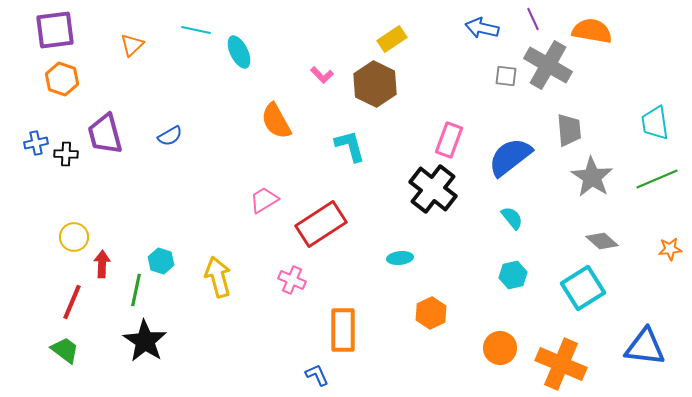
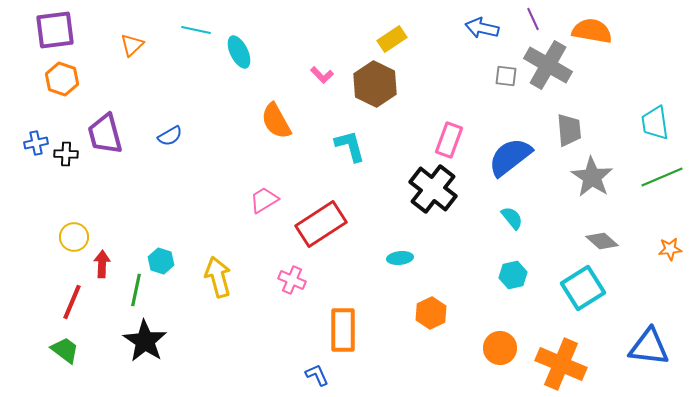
green line at (657, 179): moved 5 px right, 2 px up
blue triangle at (645, 347): moved 4 px right
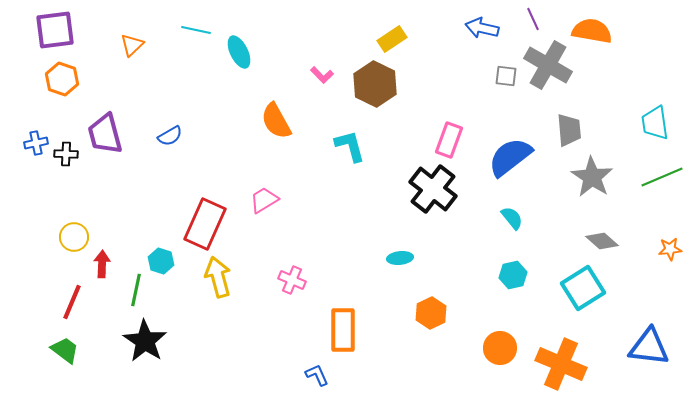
red rectangle at (321, 224): moved 116 px left; rotated 33 degrees counterclockwise
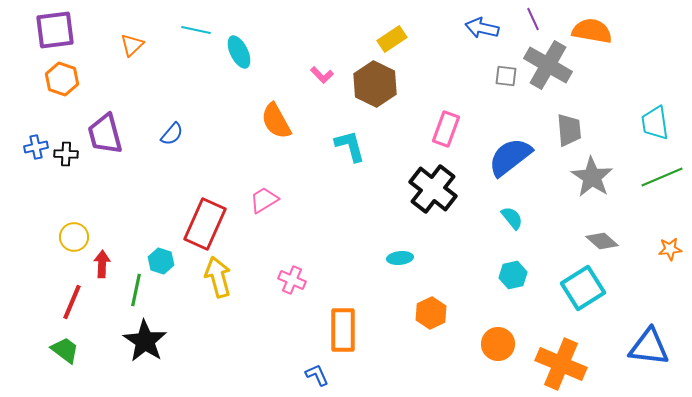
blue semicircle at (170, 136): moved 2 px right, 2 px up; rotated 20 degrees counterclockwise
pink rectangle at (449, 140): moved 3 px left, 11 px up
blue cross at (36, 143): moved 4 px down
orange circle at (500, 348): moved 2 px left, 4 px up
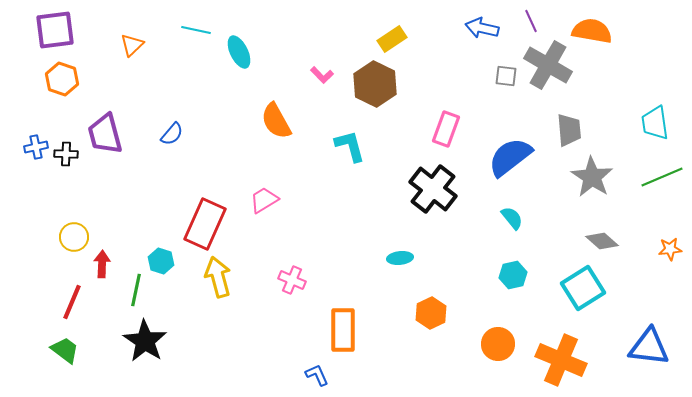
purple line at (533, 19): moved 2 px left, 2 px down
orange cross at (561, 364): moved 4 px up
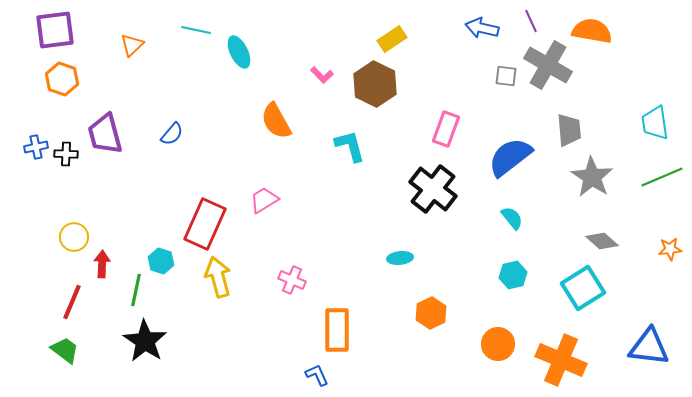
orange rectangle at (343, 330): moved 6 px left
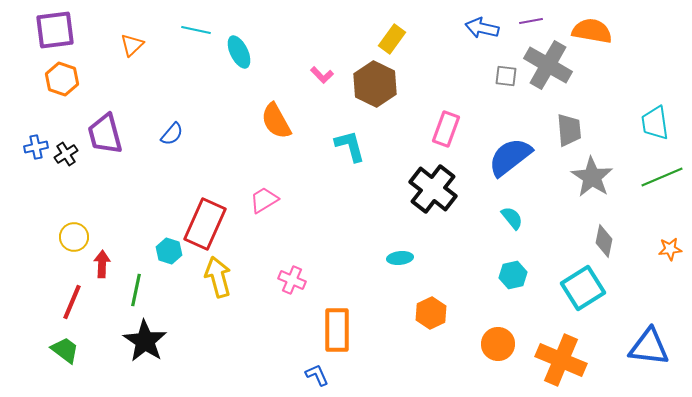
purple line at (531, 21): rotated 75 degrees counterclockwise
yellow rectangle at (392, 39): rotated 20 degrees counterclockwise
black cross at (66, 154): rotated 35 degrees counterclockwise
gray diamond at (602, 241): moved 2 px right; rotated 60 degrees clockwise
cyan hexagon at (161, 261): moved 8 px right, 10 px up
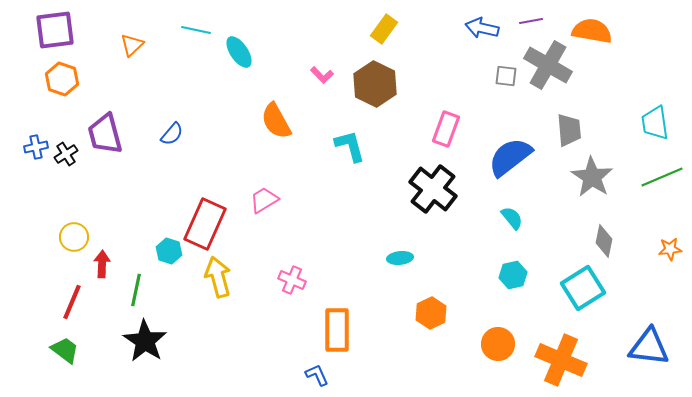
yellow rectangle at (392, 39): moved 8 px left, 10 px up
cyan ellipse at (239, 52): rotated 8 degrees counterclockwise
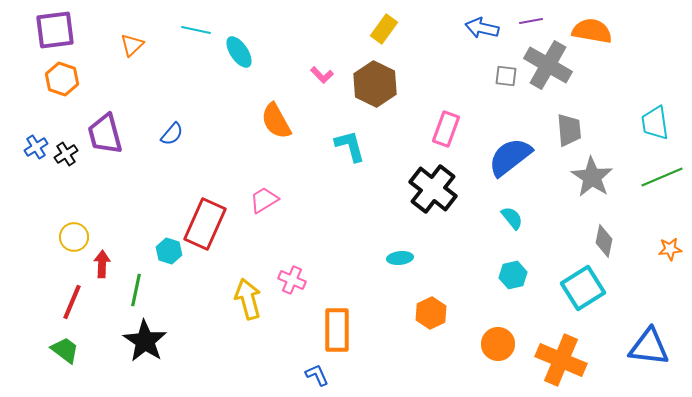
blue cross at (36, 147): rotated 20 degrees counterclockwise
yellow arrow at (218, 277): moved 30 px right, 22 px down
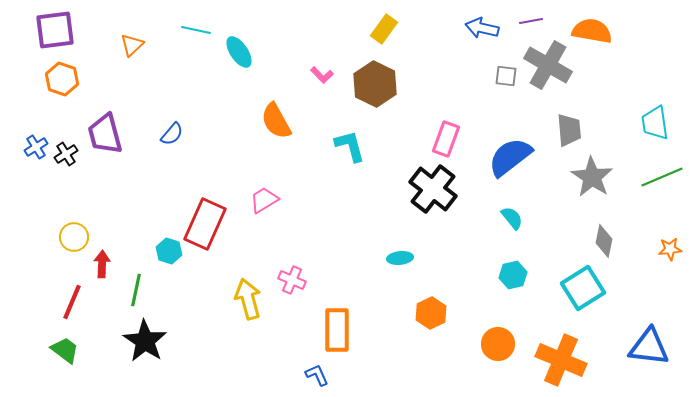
pink rectangle at (446, 129): moved 10 px down
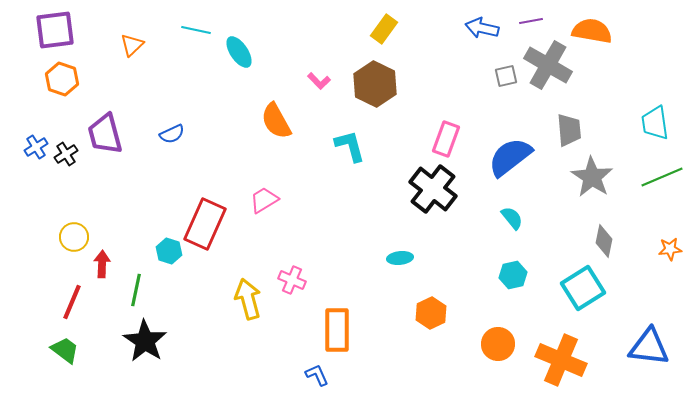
pink L-shape at (322, 75): moved 3 px left, 6 px down
gray square at (506, 76): rotated 20 degrees counterclockwise
blue semicircle at (172, 134): rotated 25 degrees clockwise
